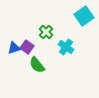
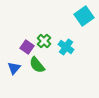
green cross: moved 2 px left, 9 px down
blue triangle: moved 20 px down; rotated 32 degrees counterclockwise
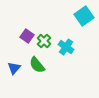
purple square: moved 11 px up
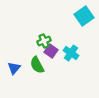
purple square: moved 24 px right, 15 px down
green cross: rotated 24 degrees clockwise
cyan cross: moved 5 px right, 6 px down
green semicircle: rotated 12 degrees clockwise
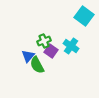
cyan square: rotated 18 degrees counterclockwise
cyan cross: moved 7 px up
blue triangle: moved 14 px right, 12 px up
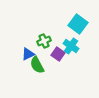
cyan square: moved 6 px left, 8 px down
purple square: moved 7 px right, 3 px down
blue triangle: moved 2 px up; rotated 24 degrees clockwise
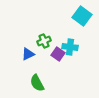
cyan square: moved 4 px right, 8 px up
cyan cross: moved 1 px left, 1 px down; rotated 28 degrees counterclockwise
green semicircle: moved 18 px down
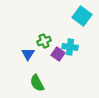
blue triangle: rotated 32 degrees counterclockwise
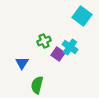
cyan cross: rotated 28 degrees clockwise
blue triangle: moved 6 px left, 9 px down
green semicircle: moved 2 px down; rotated 42 degrees clockwise
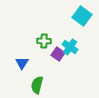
green cross: rotated 24 degrees clockwise
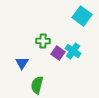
green cross: moved 1 px left
cyan cross: moved 3 px right, 4 px down
purple square: moved 1 px up
